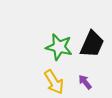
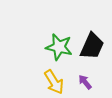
black trapezoid: moved 2 px down
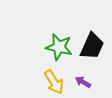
purple arrow: moved 2 px left; rotated 21 degrees counterclockwise
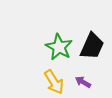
green star: rotated 16 degrees clockwise
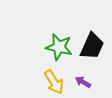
green star: rotated 16 degrees counterclockwise
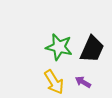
black trapezoid: moved 3 px down
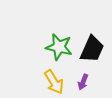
purple arrow: rotated 98 degrees counterclockwise
